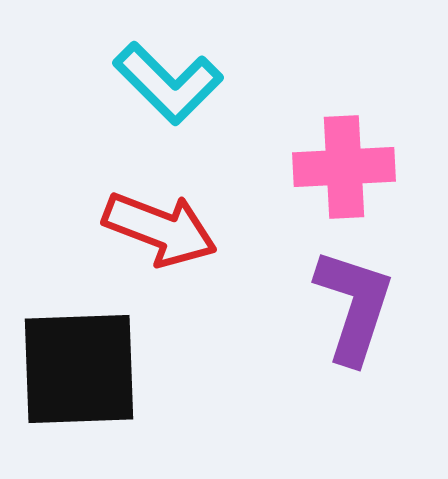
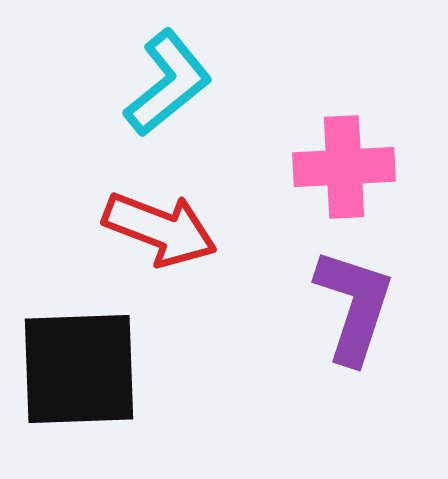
cyan L-shape: rotated 84 degrees counterclockwise
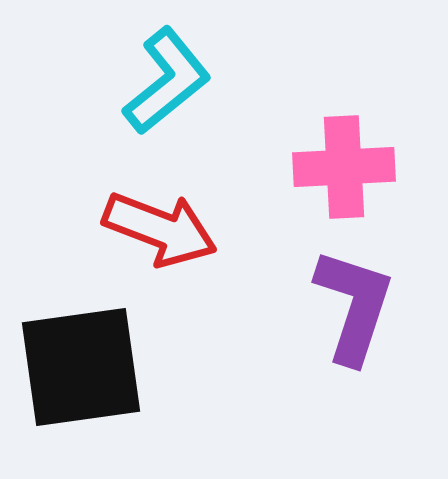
cyan L-shape: moved 1 px left, 2 px up
black square: moved 2 px right, 2 px up; rotated 6 degrees counterclockwise
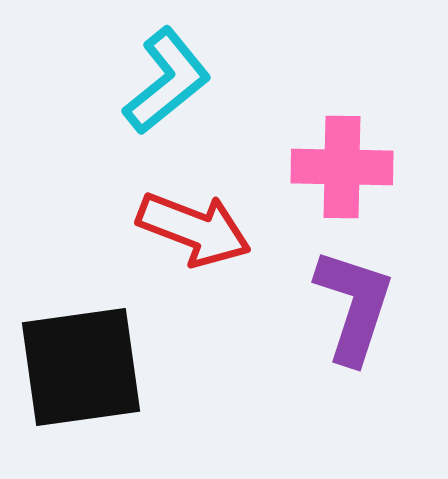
pink cross: moved 2 px left; rotated 4 degrees clockwise
red arrow: moved 34 px right
